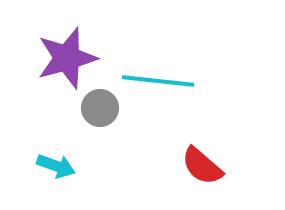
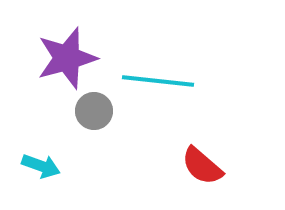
gray circle: moved 6 px left, 3 px down
cyan arrow: moved 15 px left
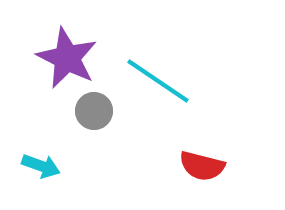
purple star: rotated 30 degrees counterclockwise
cyan line: rotated 28 degrees clockwise
red semicircle: rotated 27 degrees counterclockwise
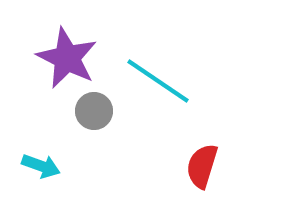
red semicircle: rotated 93 degrees clockwise
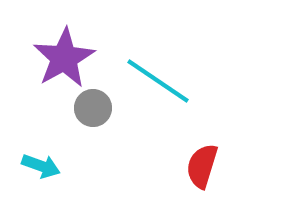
purple star: moved 3 px left; rotated 16 degrees clockwise
gray circle: moved 1 px left, 3 px up
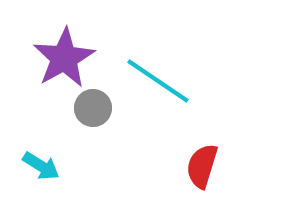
cyan arrow: rotated 12 degrees clockwise
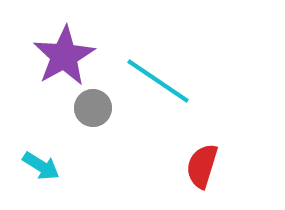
purple star: moved 2 px up
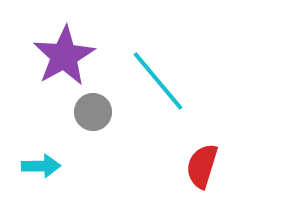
cyan line: rotated 16 degrees clockwise
gray circle: moved 4 px down
cyan arrow: rotated 33 degrees counterclockwise
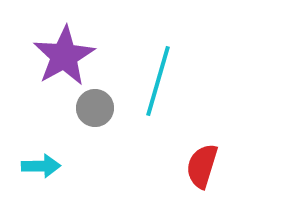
cyan line: rotated 56 degrees clockwise
gray circle: moved 2 px right, 4 px up
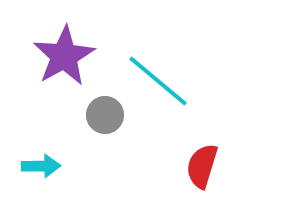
cyan line: rotated 66 degrees counterclockwise
gray circle: moved 10 px right, 7 px down
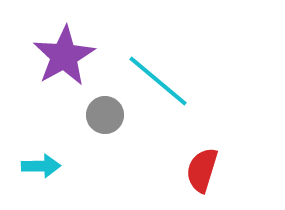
red semicircle: moved 4 px down
